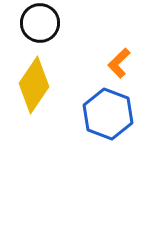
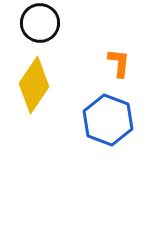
orange L-shape: rotated 140 degrees clockwise
blue hexagon: moved 6 px down
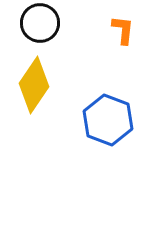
orange L-shape: moved 4 px right, 33 px up
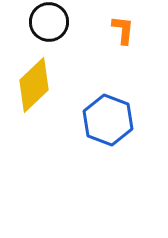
black circle: moved 9 px right, 1 px up
yellow diamond: rotated 12 degrees clockwise
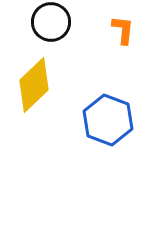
black circle: moved 2 px right
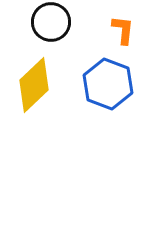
blue hexagon: moved 36 px up
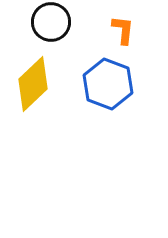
yellow diamond: moved 1 px left, 1 px up
